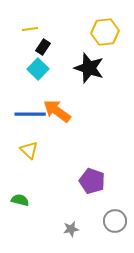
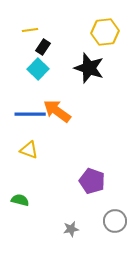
yellow line: moved 1 px down
yellow triangle: rotated 24 degrees counterclockwise
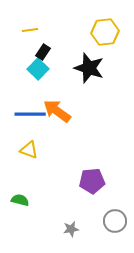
black rectangle: moved 5 px down
purple pentagon: rotated 25 degrees counterclockwise
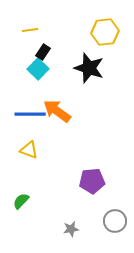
green semicircle: moved 1 px right, 1 px down; rotated 60 degrees counterclockwise
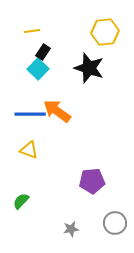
yellow line: moved 2 px right, 1 px down
gray circle: moved 2 px down
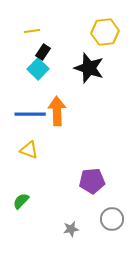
orange arrow: rotated 52 degrees clockwise
gray circle: moved 3 px left, 4 px up
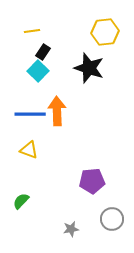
cyan square: moved 2 px down
